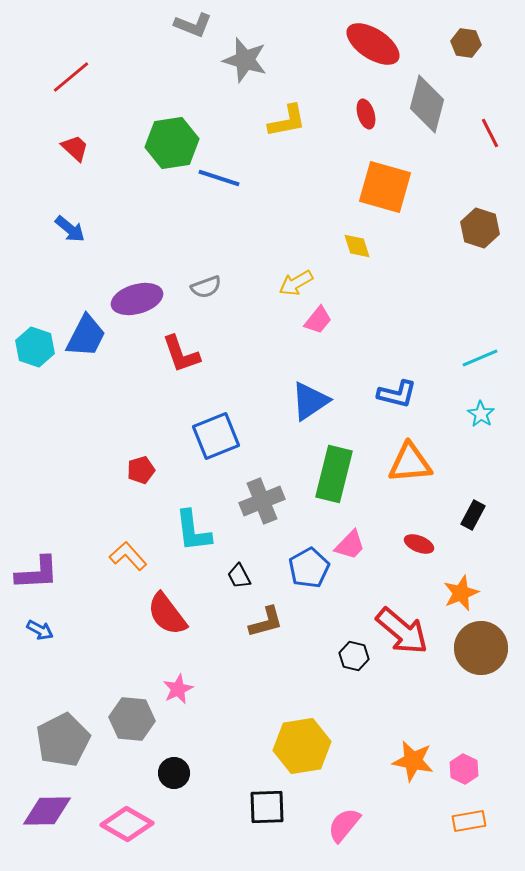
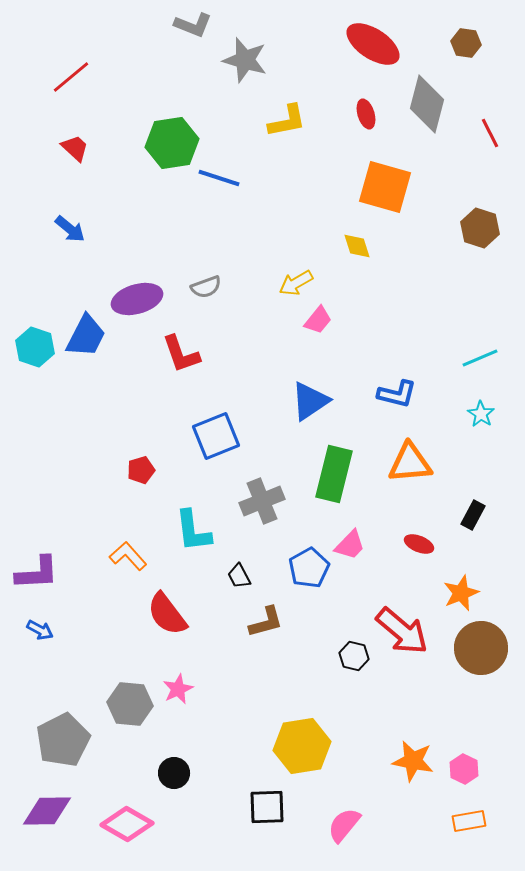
gray hexagon at (132, 719): moved 2 px left, 15 px up
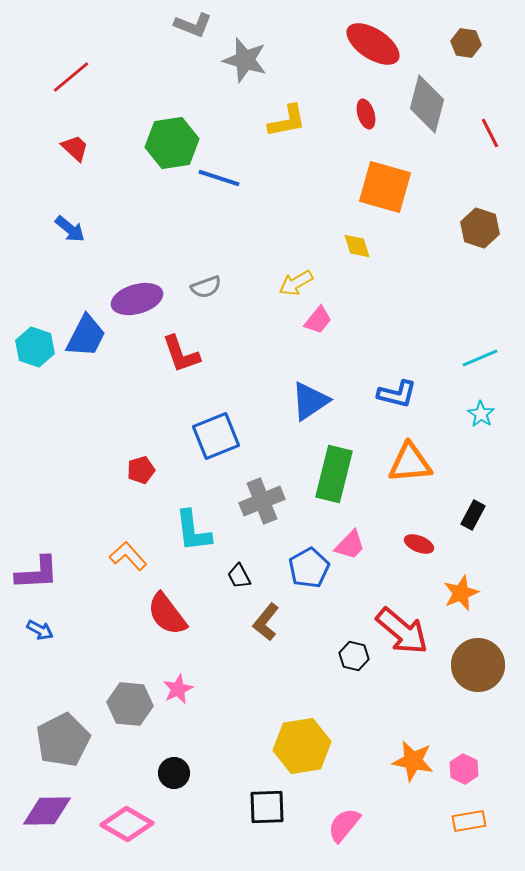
brown L-shape at (266, 622): rotated 144 degrees clockwise
brown circle at (481, 648): moved 3 px left, 17 px down
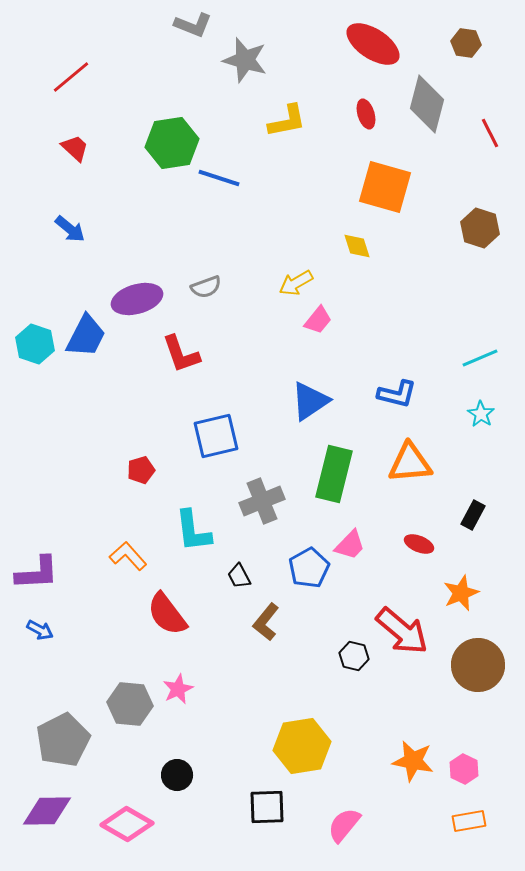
cyan hexagon at (35, 347): moved 3 px up
blue square at (216, 436): rotated 9 degrees clockwise
black circle at (174, 773): moved 3 px right, 2 px down
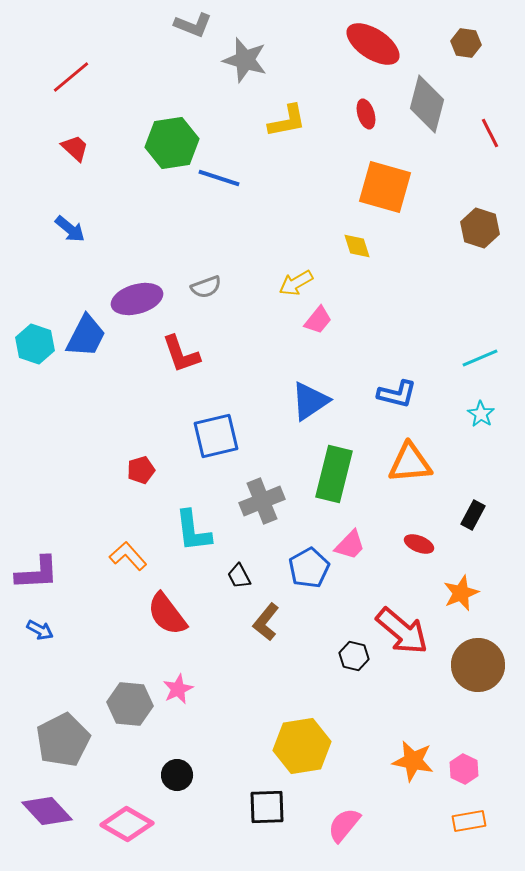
purple diamond at (47, 811): rotated 48 degrees clockwise
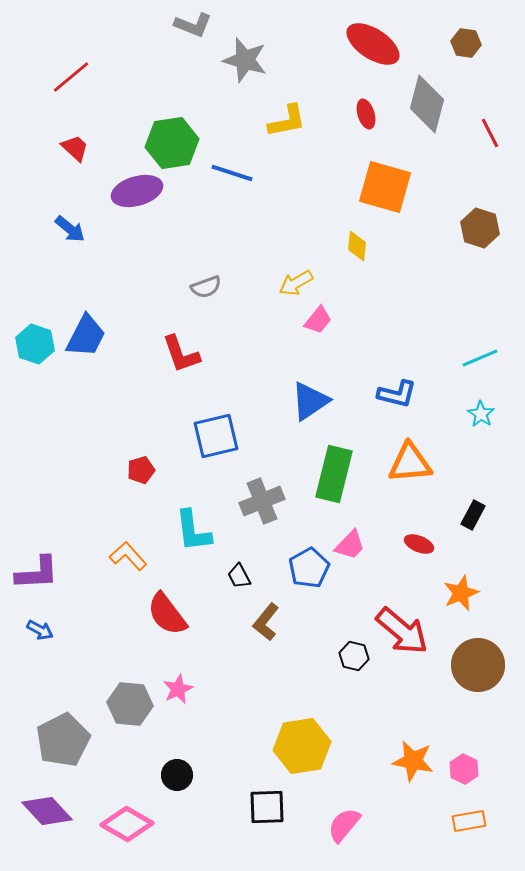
blue line at (219, 178): moved 13 px right, 5 px up
yellow diamond at (357, 246): rotated 24 degrees clockwise
purple ellipse at (137, 299): moved 108 px up
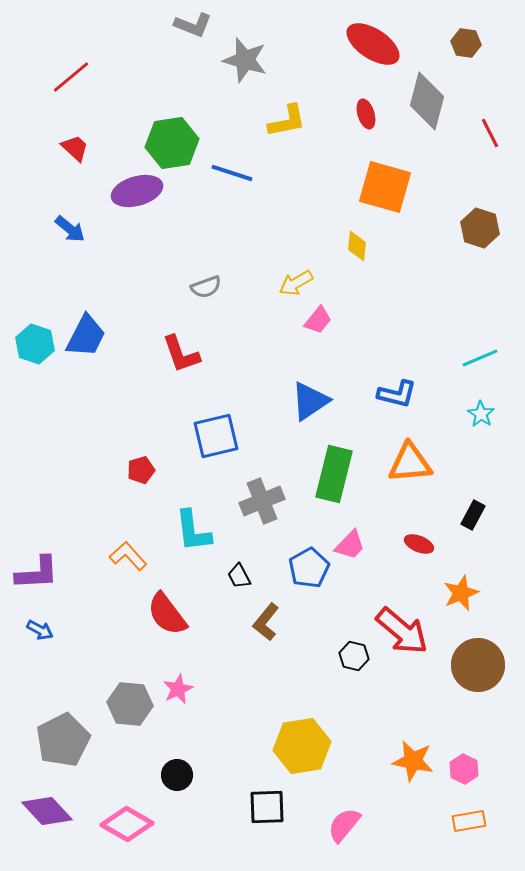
gray diamond at (427, 104): moved 3 px up
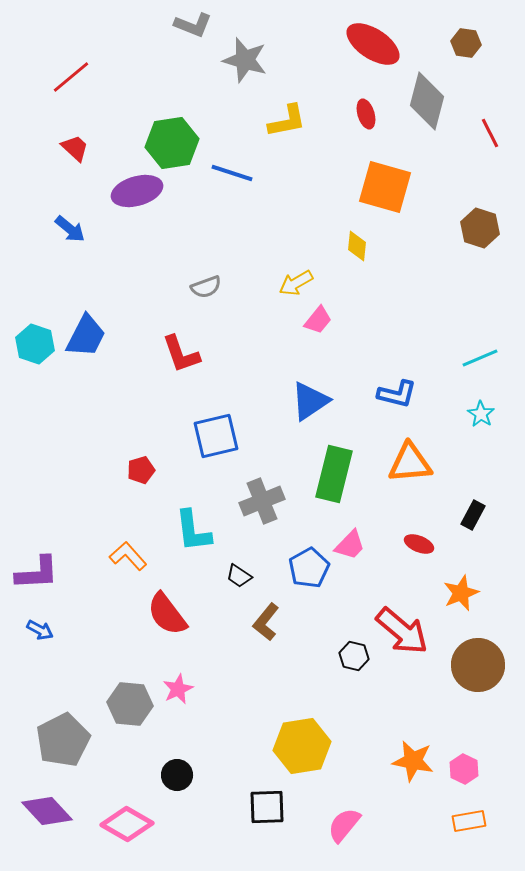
black trapezoid at (239, 576): rotated 28 degrees counterclockwise
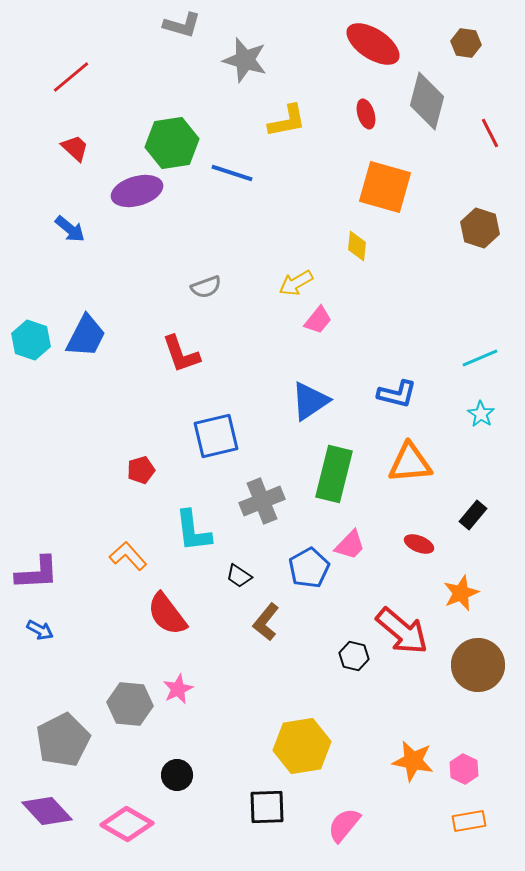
gray L-shape at (193, 25): moved 11 px left; rotated 6 degrees counterclockwise
cyan hexagon at (35, 344): moved 4 px left, 4 px up
black rectangle at (473, 515): rotated 12 degrees clockwise
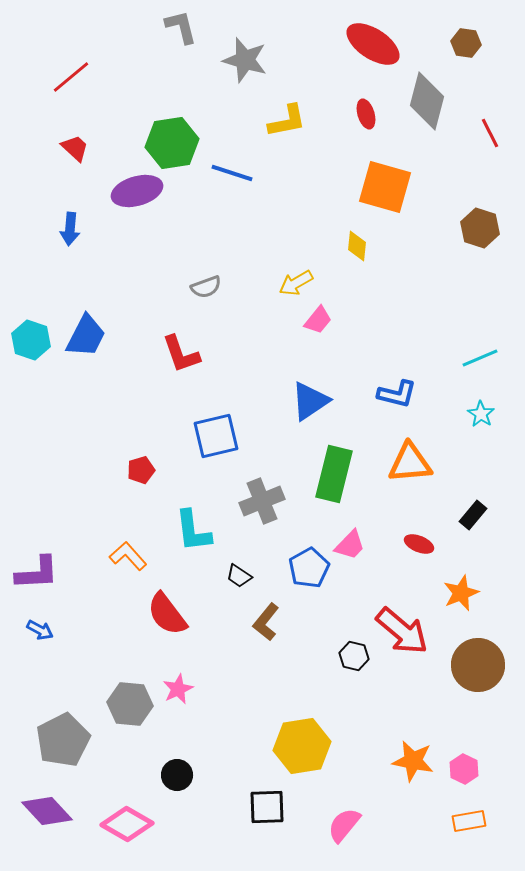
gray L-shape at (182, 25): moved 1 px left, 2 px down; rotated 120 degrees counterclockwise
blue arrow at (70, 229): rotated 56 degrees clockwise
